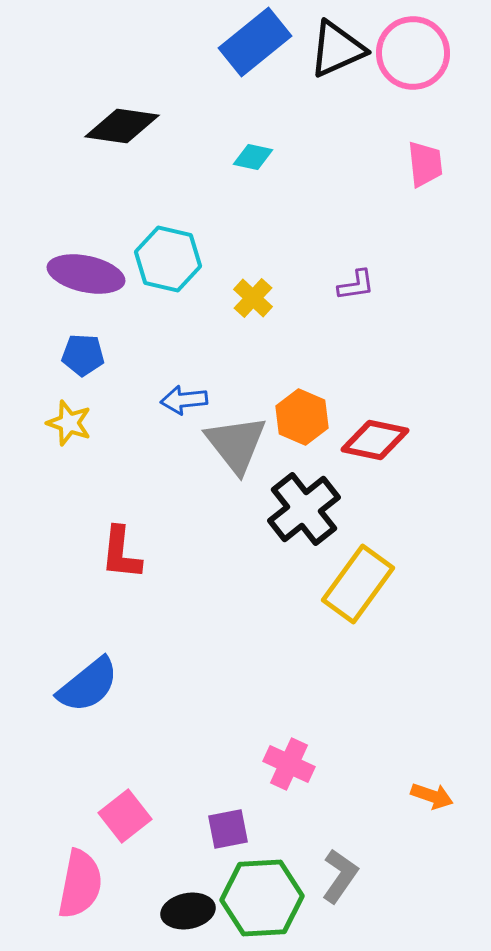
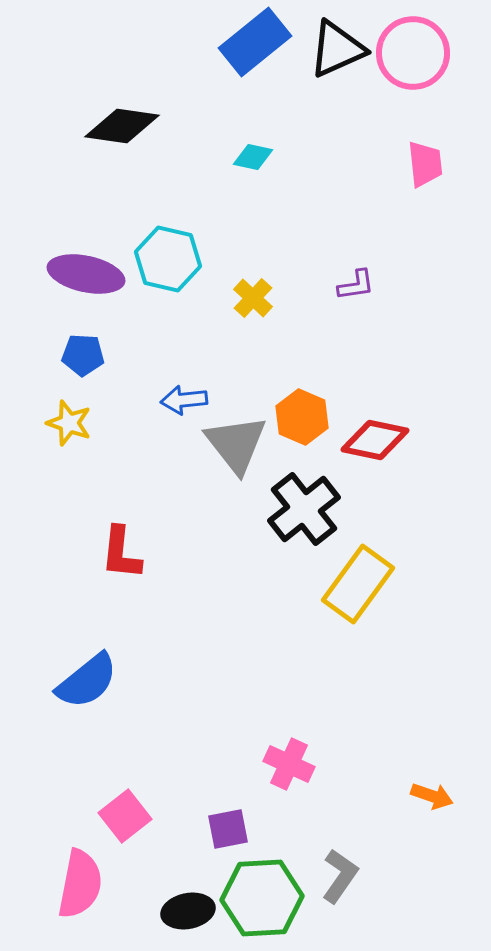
blue semicircle: moved 1 px left, 4 px up
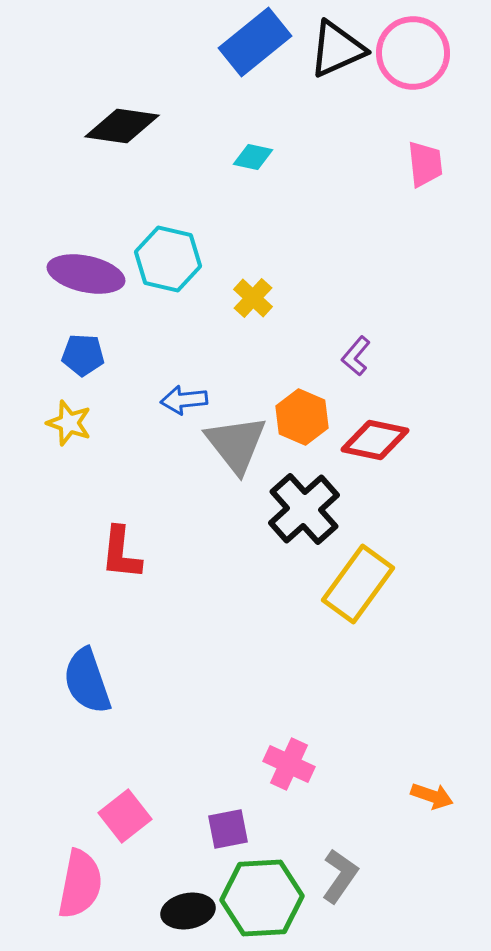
purple L-shape: moved 71 px down; rotated 138 degrees clockwise
black cross: rotated 4 degrees counterclockwise
blue semicircle: rotated 110 degrees clockwise
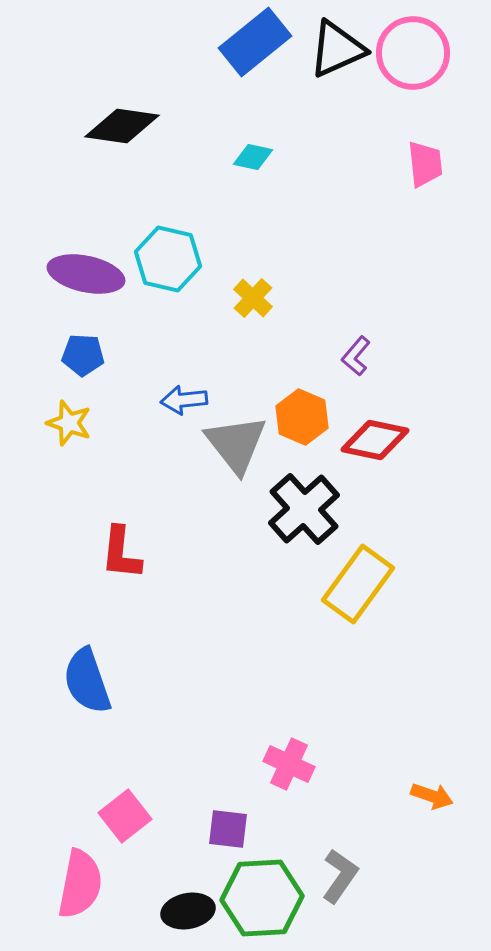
purple square: rotated 18 degrees clockwise
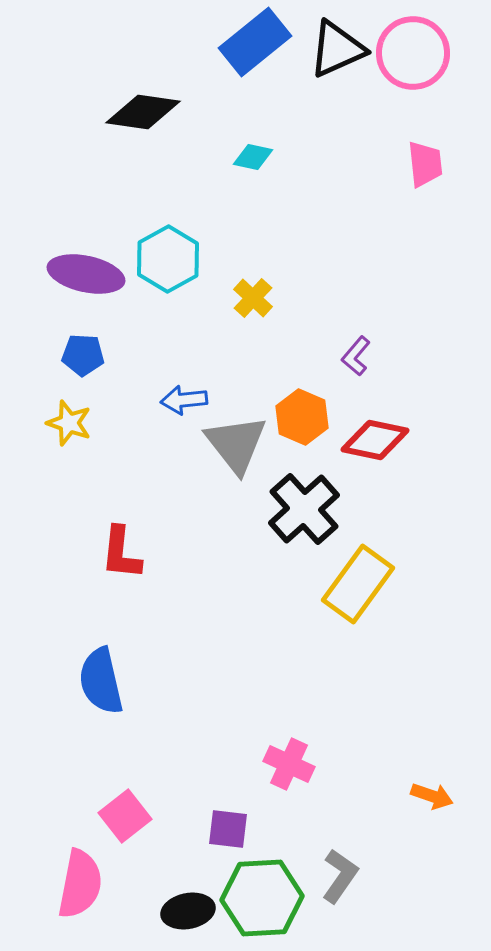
black diamond: moved 21 px right, 14 px up
cyan hexagon: rotated 18 degrees clockwise
blue semicircle: moved 14 px right; rotated 6 degrees clockwise
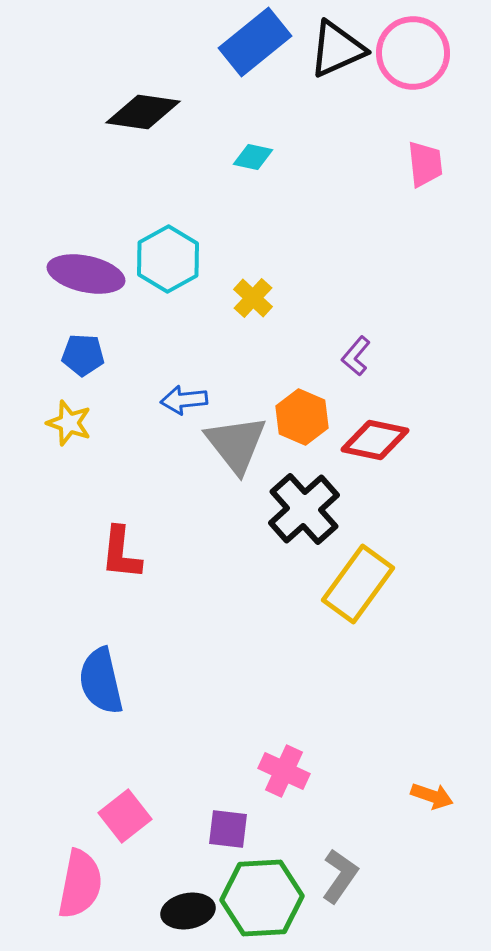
pink cross: moved 5 px left, 7 px down
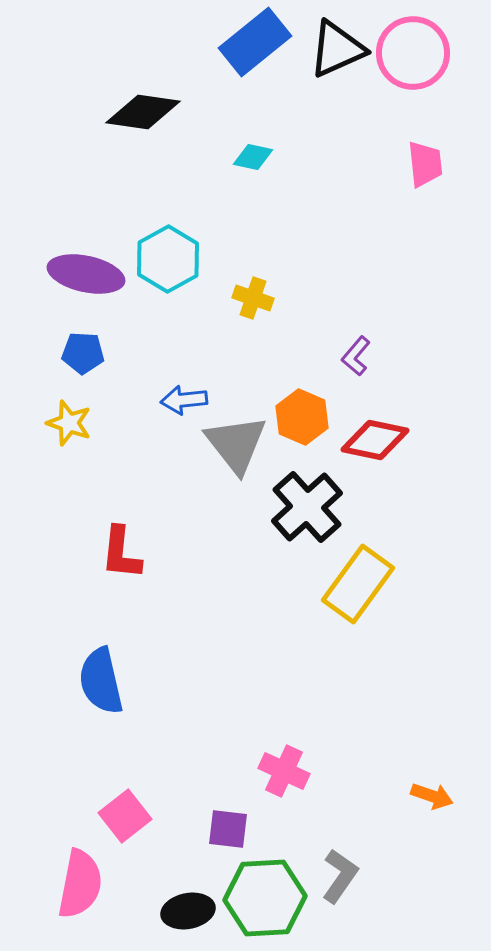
yellow cross: rotated 24 degrees counterclockwise
blue pentagon: moved 2 px up
black cross: moved 3 px right, 2 px up
green hexagon: moved 3 px right
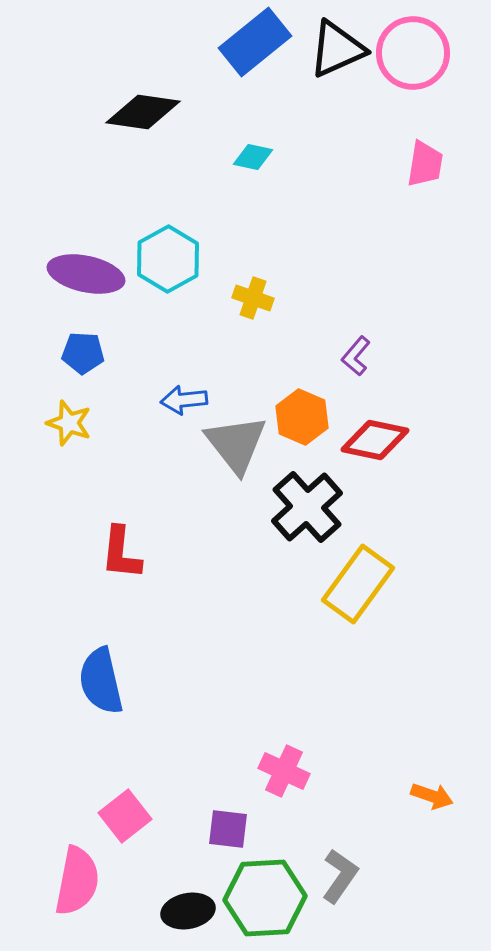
pink trapezoid: rotated 15 degrees clockwise
pink semicircle: moved 3 px left, 3 px up
